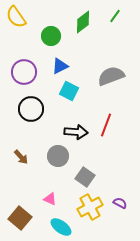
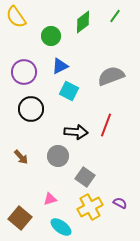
pink triangle: rotated 40 degrees counterclockwise
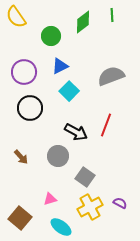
green line: moved 3 px left, 1 px up; rotated 40 degrees counterclockwise
cyan square: rotated 18 degrees clockwise
black circle: moved 1 px left, 1 px up
black arrow: rotated 25 degrees clockwise
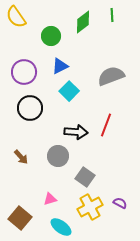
black arrow: rotated 25 degrees counterclockwise
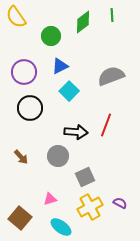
gray square: rotated 30 degrees clockwise
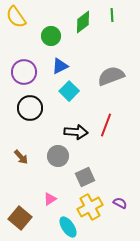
pink triangle: rotated 16 degrees counterclockwise
cyan ellipse: moved 7 px right; rotated 20 degrees clockwise
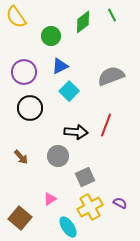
green line: rotated 24 degrees counterclockwise
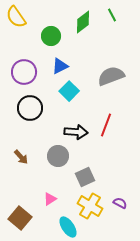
yellow cross: moved 1 px up; rotated 30 degrees counterclockwise
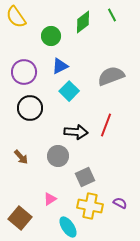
yellow cross: rotated 20 degrees counterclockwise
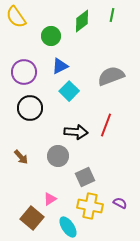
green line: rotated 40 degrees clockwise
green diamond: moved 1 px left, 1 px up
brown square: moved 12 px right
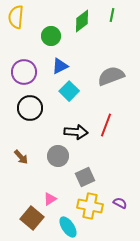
yellow semicircle: rotated 40 degrees clockwise
